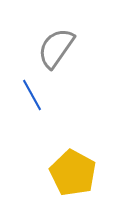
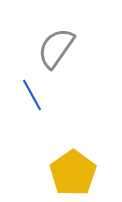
yellow pentagon: rotated 9 degrees clockwise
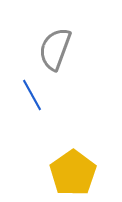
gray semicircle: moved 1 px left, 1 px down; rotated 15 degrees counterclockwise
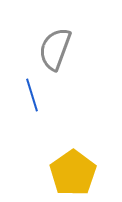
blue line: rotated 12 degrees clockwise
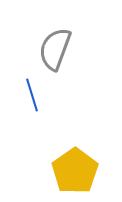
yellow pentagon: moved 2 px right, 2 px up
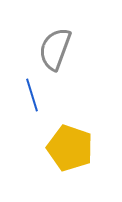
yellow pentagon: moved 5 px left, 23 px up; rotated 18 degrees counterclockwise
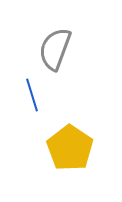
yellow pentagon: rotated 15 degrees clockwise
